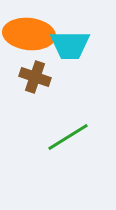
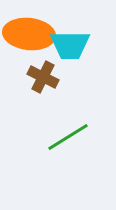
brown cross: moved 8 px right; rotated 8 degrees clockwise
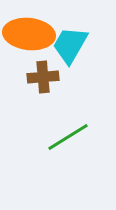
cyan trapezoid: rotated 120 degrees clockwise
brown cross: rotated 32 degrees counterclockwise
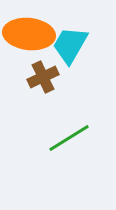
brown cross: rotated 20 degrees counterclockwise
green line: moved 1 px right, 1 px down
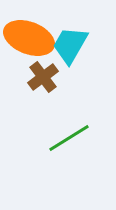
orange ellipse: moved 4 px down; rotated 15 degrees clockwise
brown cross: rotated 12 degrees counterclockwise
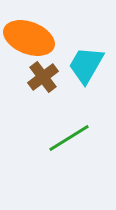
cyan trapezoid: moved 16 px right, 20 px down
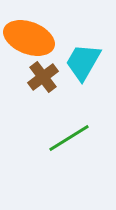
cyan trapezoid: moved 3 px left, 3 px up
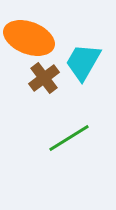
brown cross: moved 1 px right, 1 px down
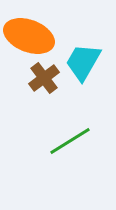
orange ellipse: moved 2 px up
green line: moved 1 px right, 3 px down
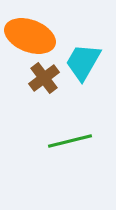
orange ellipse: moved 1 px right
green line: rotated 18 degrees clockwise
